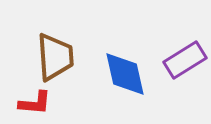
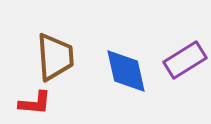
blue diamond: moved 1 px right, 3 px up
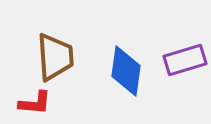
purple rectangle: rotated 15 degrees clockwise
blue diamond: rotated 21 degrees clockwise
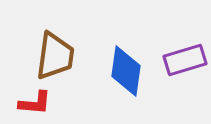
brown trapezoid: moved 1 px up; rotated 12 degrees clockwise
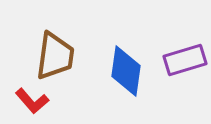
red L-shape: moved 3 px left, 2 px up; rotated 44 degrees clockwise
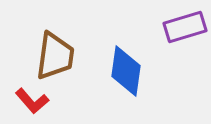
purple rectangle: moved 33 px up
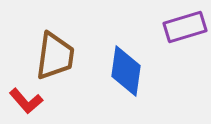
red L-shape: moved 6 px left
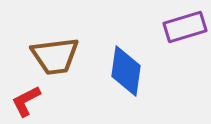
brown trapezoid: rotated 75 degrees clockwise
red L-shape: rotated 104 degrees clockwise
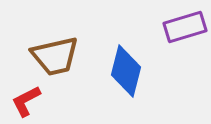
brown trapezoid: rotated 6 degrees counterclockwise
blue diamond: rotated 6 degrees clockwise
